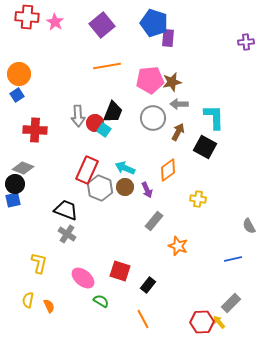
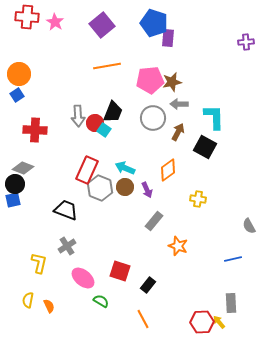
gray cross at (67, 234): moved 12 px down; rotated 24 degrees clockwise
gray rectangle at (231, 303): rotated 48 degrees counterclockwise
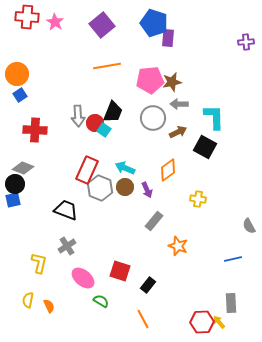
orange circle at (19, 74): moved 2 px left
blue square at (17, 95): moved 3 px right
brown arrow at (178, 132): rotated 36 degrees clockwise
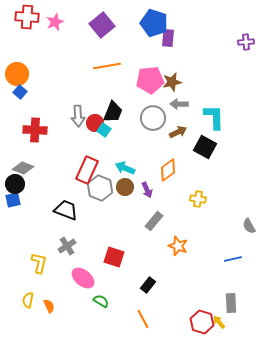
pink star at (55, 22): rotated 18 degrees clockwise
blue square at (20, 95): moved 3 px up; rotated 16 degrees counterclockwise
red square at (120, 271): moved 6 px left, 14 px up
red hexagon at (202, 322): rotated 20 degrees clockwise
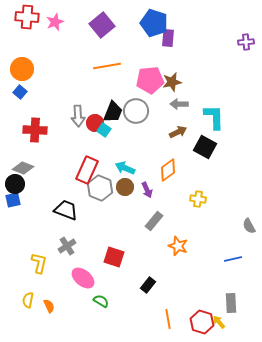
orange circle at (17, 74): moved 5 px right, 5 px up
gray circle at (153, 118): moved 17 px left, 7 px up
orange line at (143, 319): moved 25 px right; rotated 18 degrees clockwise
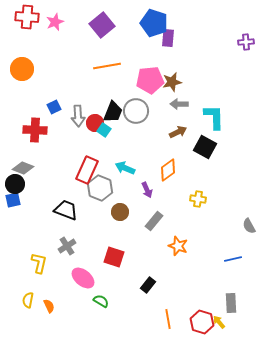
blue square at (20, 92): moved 34 px right, 15 px down; rotated 24 degrees clockwise
brown circle at (125, 187): moved 5 px left, 25 px down
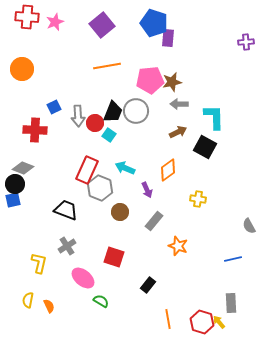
cyan square at (104, 130): moved 5 px right, 5 px down
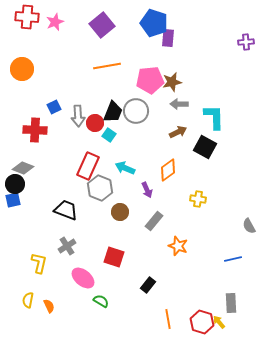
red rectangle at (87, 170): moved 1 px right, 4 px up
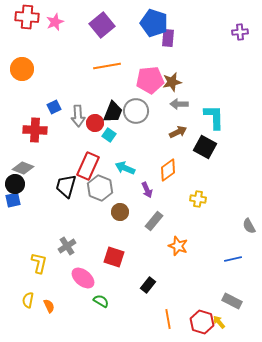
purple cross at (246, 42): moved 6 px left, 10 px up
black trapezoid at (66, 210): moved 24 px up; rotated 95 degrees counterclockwise
gray rectangle at (231, 303): moved 1 px right, 2 px up; rotated 60 degrees counterclockwise
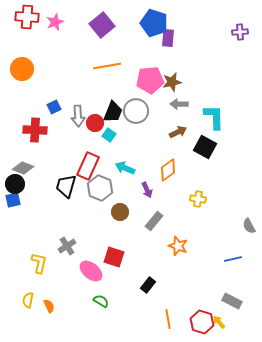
pink ellipse at (83, 278): moved 8 px right, 7 px up
